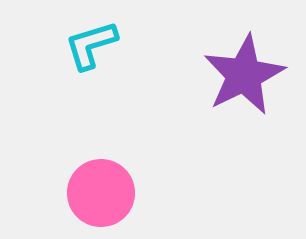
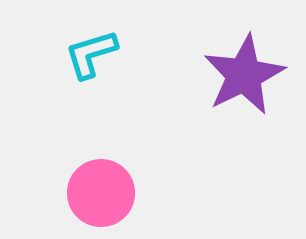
cyan L-shape: moved 9 px down
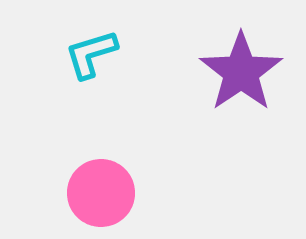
purple star: moved 3 px left, 3 px up; rotated 8 degrees counterclockwise
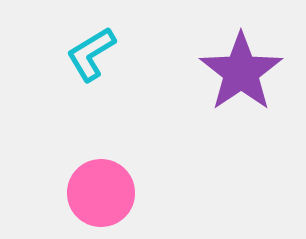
cyan L-shape: rotated 14 degrees counterclockwise
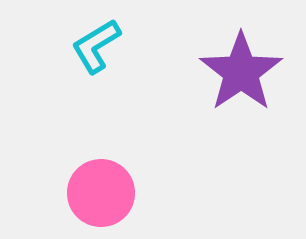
cyan L-shape: moved 5 px right, 8 px up
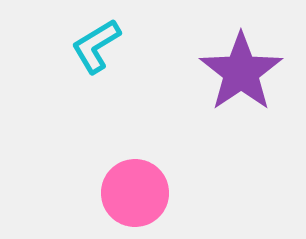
pink circle: moved 34 px right
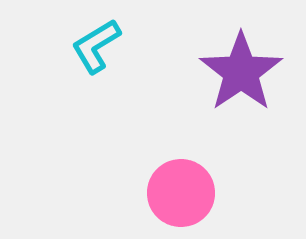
pink circle: moved 46 px right
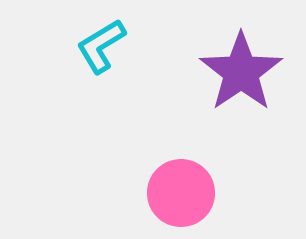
cyan L-shape: moved 5 px right
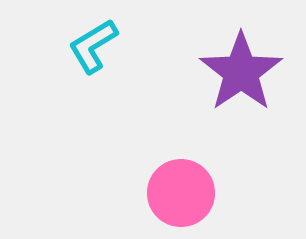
cyan L-shape: moved 8 px left
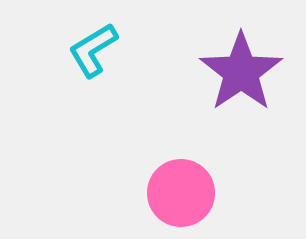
cyan L-shape: moved 4 px down
